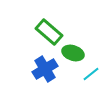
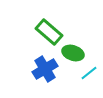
cyan line: moved 2 px left, 1 px up
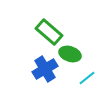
green ellipse: moved 3 px left, 1 px down
cyan line: moved 2 px left, 5 px down
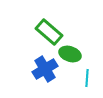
cyan line: rotated 48 degrees counterclockwise
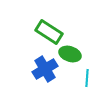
green rectangle: rotated 8 degrees counterclockwise
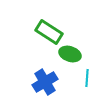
blue cross: moved 13 px down
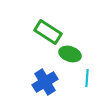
green rectangle: moved 1 px left
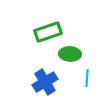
green rectangle: rotated 52 degrees counterclockwise
green ellipse: rotated 15 degrees counterclockwise
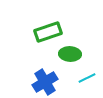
cyan line: rotated 60 degrees clockwise
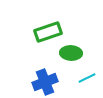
green ellipse: moved 1 px right, 1 px up
blue cross: rotated 10 degrees clockwise
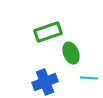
green ellipse: rotated 65 degrees clockwise
cyan line: moved 2 px right; rotated 30 degrees clockwise
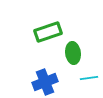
green ellipse: moved 2 px right; rotated 15 degrees clockwise
cyan line: rotated 12 degrees counterclockwise
